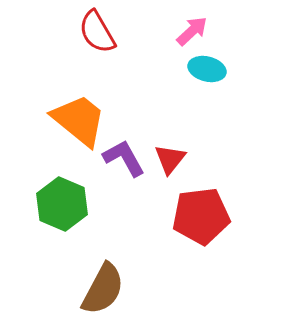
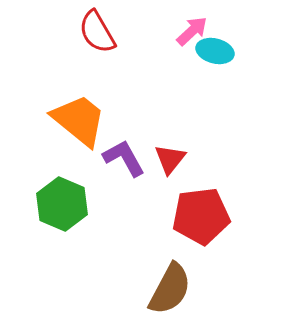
cyan ellipse: moved 8 px right, 18 px up
brown semicircle: moved 67 px right
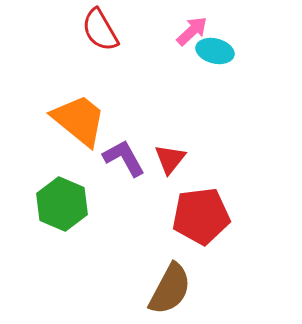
red semicircle: moved 3 px right, 2 px up
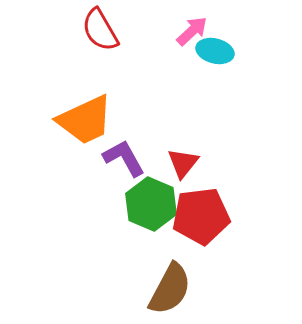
orange trapezoid: moved 6 px right; rotated 116 degrees clockwise
red triangle: moved 13 px right, 4 px down
green hexagon: moved 89 px right
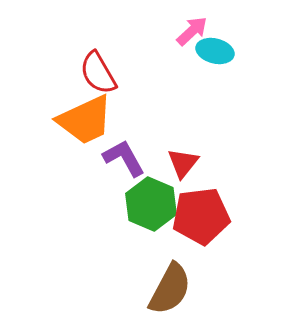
red semicircle: moved 2 px left, 43 px down
